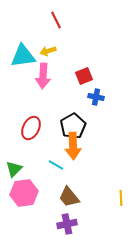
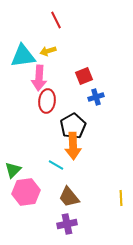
pink arrow: moved 4 px left, 2 px down
blue cross: rotated 28 degrees counterclockwise
red ellipse: moved 16 px right, 27 px up; rotated 20 degrees counterclockwise
green triangle: moved 1 px left, 1 px down
pink hexagon: moved 2 px right, 1 px up
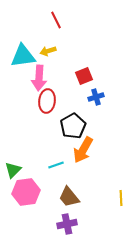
orange arrow: moved 10 px right, 4 px down; rotated 32 degrees clockwise
cyan line: rotated 49 degrees counterclockwise
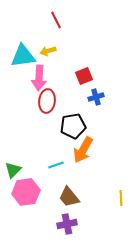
black pentagon: rotated 20 degrees clockwise
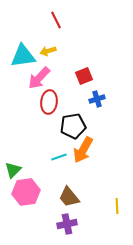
pink arrow: rotated 40 degrees clockwise
blue cross: moved 1 px right, 2 px down
red ellipse: moved 2 px right, 1 px down
cyan line: moved 3 px right, 8 px up
yellow line: moved 4 px left, 8 px down
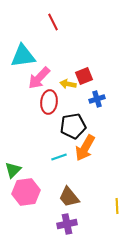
red line: moved 3 px left, 2 px down
yellow arrow: moved 20 px right, 33 px down; rotated 28 degrees clockwise
orange arrow: moved 2 px right, 2 px up
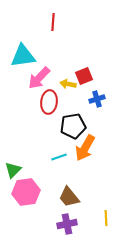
red line: rotated 30 degrees clockwise
yellow line: moved 11 px left, 12 px down
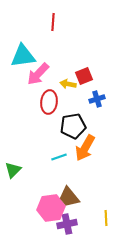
pink arrow: moved 1 px left, 4 px up
pink hexagon: moved 25 px right, 16 px down
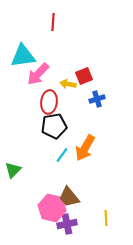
black pentagon: moved 19 px left
cyan line: moved 3 px right, 2 px up; rotated 35 degrees counterclockwise
pink hexagon: moved 1 px right; rotated 20 degrees clockwise
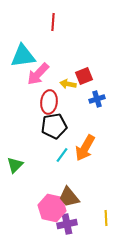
green triangle: moved 2 px right, 5 px up
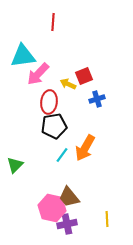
yellow arrow: rotated 14 degrees clockwise
yellow line: moved 1 px right, 1 px down
